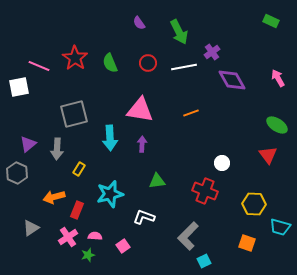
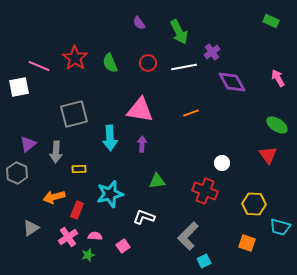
purple diamond: moved 2 px down
gray arrow: moved 1 px left, 3 px down
yellow rectangle: rotated 56 degrees clockwise
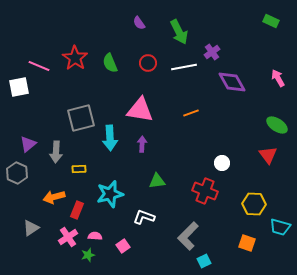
gray square: moved 7 px right, 4 px down
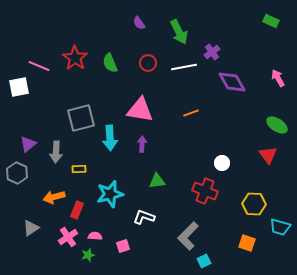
pink square: rotated 16 degrees clockwise
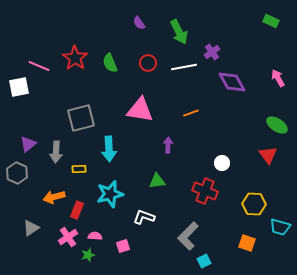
cyan arrow: moved 1 px left, 11 px down
purple arrow: moved 26 px right, 1 px down
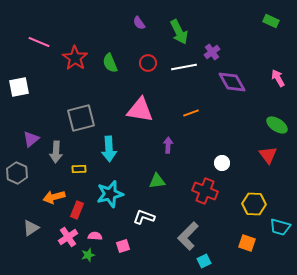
pink line: moved 24 px up
purple triangle: moved 3 px right, 5 px up
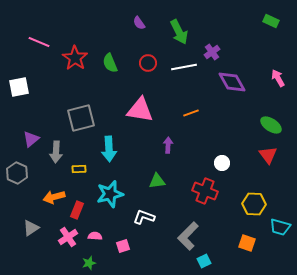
green ellipse: moved 6 px left
green star: moved 1 px right, 8 px down
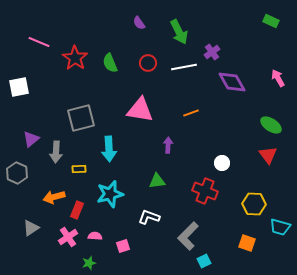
white L-shape: moved 5 px right
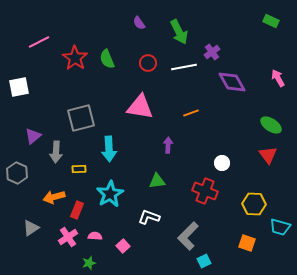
pink line: rotated 50 degrees counterclockwise
green semicircle: moved 3 px left, 4 px up
pink triangle: moved 3 px up
purple triangle: moved 2 px right, 3 px up
cyan star: rotated 16 degrees counterclockwise
pink square: rotated 24 degrees counterclockwise
